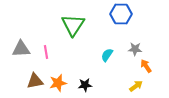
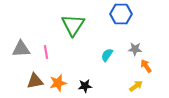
black star: moved 1 px down
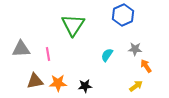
blue hexagon: moved 2 px right, 1 px down; rotated 25 degrees counterclockwise
pink line: moved 2 px right, 2 px down
orange star: rotated 12 degrees clockwise
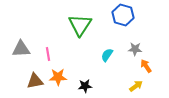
blue hexagon: rotated 20 degrees counterclockwise
green triangle: moved 7 px right
orange star: moved 6 px up
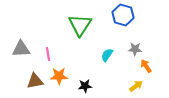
orange star: moved 1 px right, 1 px up
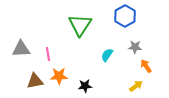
blue hexagon: moved 2 px right, 1 px down; rotated 15 degrees clockwise
gray star: moved 2 px up
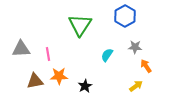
black star: rotated 24 degrees counterclockwise
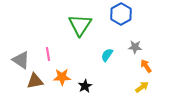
blue hexagon: moved 4 px left, 2 px up
gray triangle: moved 11 px down; rotated 36 degrees clockwise
orange star: moved 3 px right, 1 px down
yellow arrow: moved 6 px right, 1 px down
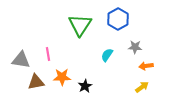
blue hexagon: moved 3 px left, 5 px down
gray triangle: rotated 24 degrees counterclockwise
orange arrow: rotated 64 degrees counterclockwise
brown triangle: moved 1 px right, 1 px down
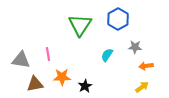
brown triangle: moved 1 px left, 2 px down
